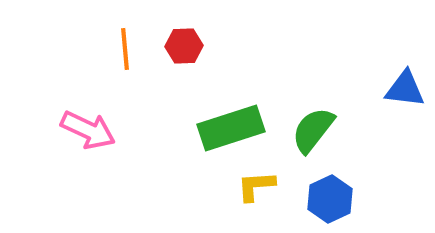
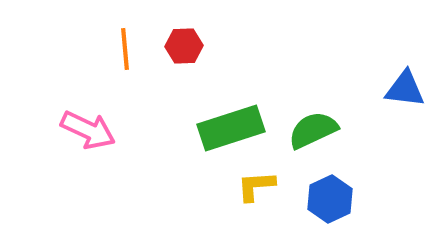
green semicircle: rotated 27 degrees clockwise
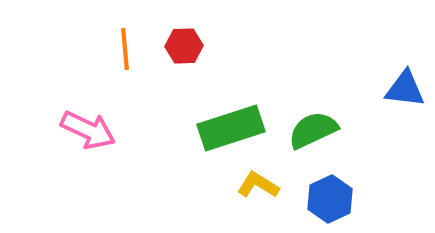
yellow L-shape: moved 2 px right, 1 px up; rotated 36 degrees clockwise
